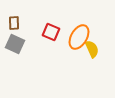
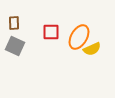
red square: rotated 24 degrees counterclockwise
gray square: moved 2 px down
yellow semicircle: rotated 90 degrees clockwise
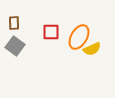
gray square: rotated 12 degrees clockwise
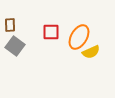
brown rectangle: moved 4 px left, 2 px down
yellow semicircle: moved 1 px left, 3 px down
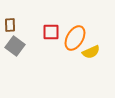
orange ellipse: moved 4 px left, 1 px down
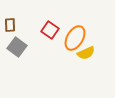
red square: moved 1 px left, 2 px up; rotated 36 degrees clockwise
gray square: moved 2 px right, 1 px down
yellow semicircle: moved 5 px left, 1 px down
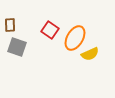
gray square: rotated 18 degrees counterclockwise
yellow semicircle: moved 4 px right, 1 px down
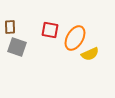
brown rectangle: moved 2 px down
red square: rotated 24 degrees counterclockwise
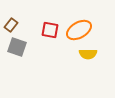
brown rectangle: moved 1 px right, 2 px up; rotated 40 degrees clockwise
orange ellipse: moved 4 px right, 8 px up; rotated 30 degrees clockwise
yellow semicircle: moved 2 px left; rotated 24 degrees clockwise
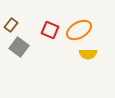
red square: rotated 12 degrees clockwise
gray square: moved 2 px right; rotated 18 degrees clockwise
